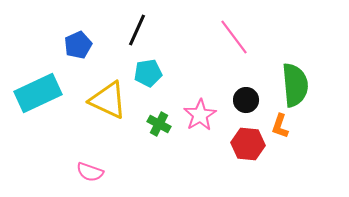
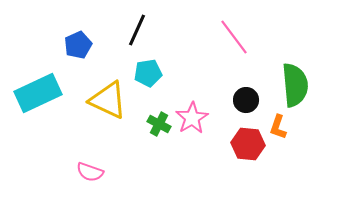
pink star: moved 8 px left, 3 px down
orange L-shape: moved 2 px left, 1 px down
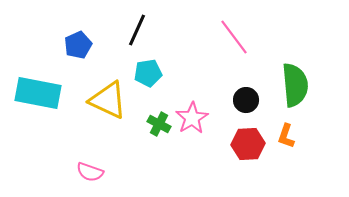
cyan rectangle: rotated 36 degrees clockwise
orange L-shape: moved 8 px right, 9 px down
red hexagon: rotated 8 degrees counterclockwise
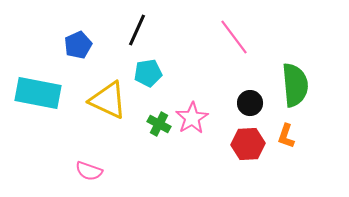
black circle: moved 4 px right, 3 px down
pink semicircle: moved 1 px left, 1 px up
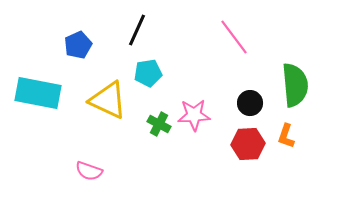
pink star: moved 2 px right, 3 px up; rotated 28 degrees clockwise
